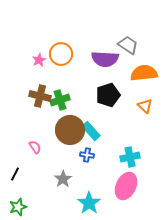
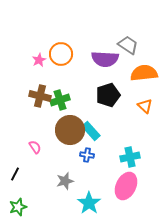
gray star: moved 2 px right, 2 px down; rotated 18 degrees clockwise
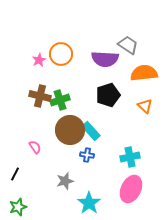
pink ellipse: moved 5 px right, 3 px down
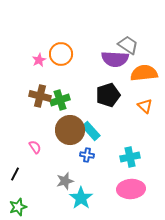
purple semicircle: moved 10 px right
pink ellipse: rotated 60 degrees clockwise
cyan star: moved 8 px left, 5 px up
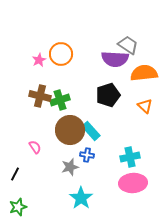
gray star: moved 5 px right, 14 px up
pink ellipse: moved 2 px right, 6 px up
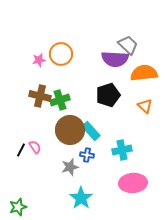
gray trapezoid: rotated 10 degrees clockwise
pink star: rotated 16 degrees clockwise
cyan cross: moved 8 px left, 7 px up
black line: moved 6 px right, 24 px up
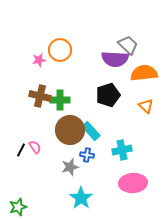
orange circle: moved 1 px left, 4 px up
green cross: rotated 18 degrees clockwise
orange triangle: moved 1 px right
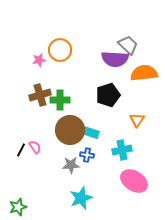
brown cross: moved 1 px up; rotated 30 degrees counterclockwise
orange triangle: moved 9 px left, 14 px down; rotated 21 degrees clockwise
cyan rectangle: moved 2 px left, 1 px down; rotated 30 degrees counterclockwise
gray star: moved 1 px right, 2 px up; rotated 12 degrees clockwise
pink ellipse: moved 1 px right, 2 px up; rotated 36 degrees clockwise
cyan star: rotated 15 degrees clockwise
